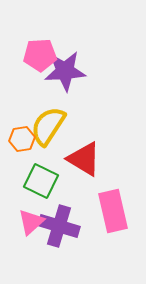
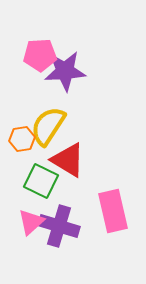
red triangle: moved 16 px left, 1 px down
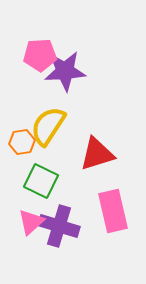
orange hexagon: moved 3 px down
red triangle: moved 29 px right, 6 px up; rotated 48 degrees counterclockwise
